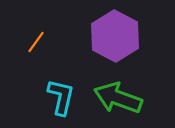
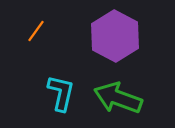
orange line: moved 11 px up
cyan L-shape: moved 4 px up
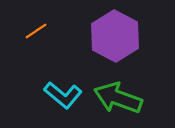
orange line: rotated 20 degrees clockwise
cyan L-shape: moved 2 px right, 2 px down; rotated 117 degrees clockwise
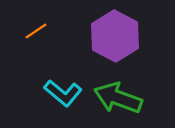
cyan L-shape: moved 2 px up
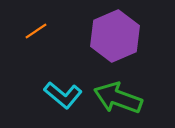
purple hexagon: rotated 9 degrees clockwise
cyan L-shape: moved 2 px down
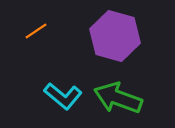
purple hexagon: rotated 21 degrees counterclockwise
cyan L-shape: moved 1 px down
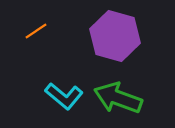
cyan L-shape: moved 1 px right
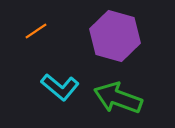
cyan L-shape: moved 4 px left, 9 px up
